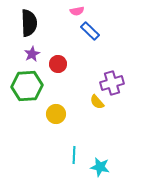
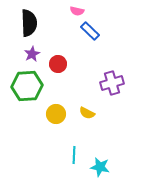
pink semicircle: rotated 24 degrees clockwise
yellow semicircle: moved 10 px left, 11 px down; rotated 21 degrees counterclockwise
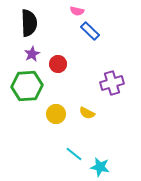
cyan line: moved 1 px up; rotated 54 degrees counterclockwise
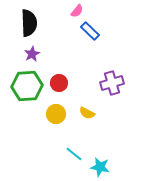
pink semicircle: rotated 64 degrees counterclockwise
red circle: moved 1 px right, 19 px down
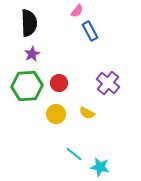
blue rectangle: rotated 18 degrees clockwise
purple cross: moved 4 px left; rotated 35 degrees counterclockwise
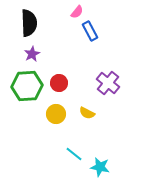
pink semicircle: moved 1 px down
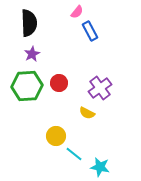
purple cross: moved 8 px left, 5 px down; rotated 15 degrees clockwise
yellow circle: moved 22 px down
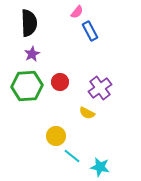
red circle: moved 1 px right, 1 px up
cyan line: moved 2 px left, 2 px down
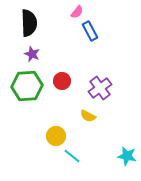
purple star: rotated 21 degrees counterclockwise
red circle: moved 2 px right, 1 px up
yellow semicircle: moved 1 px right, 3 px down
cyan star: moved 27 px right, 11 px up
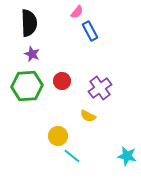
yellow circle: moved 2 px right
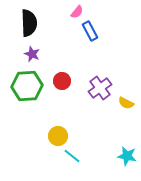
yellow semicircle: moved 38 px right, 13 px up
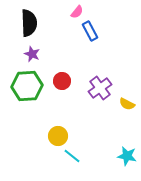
yellow semicircle: moved 1 px right, 1 px down
